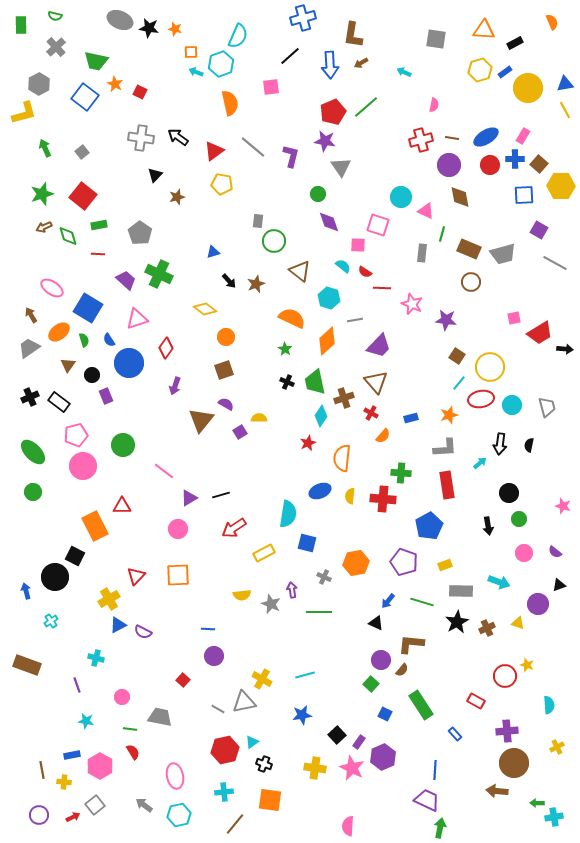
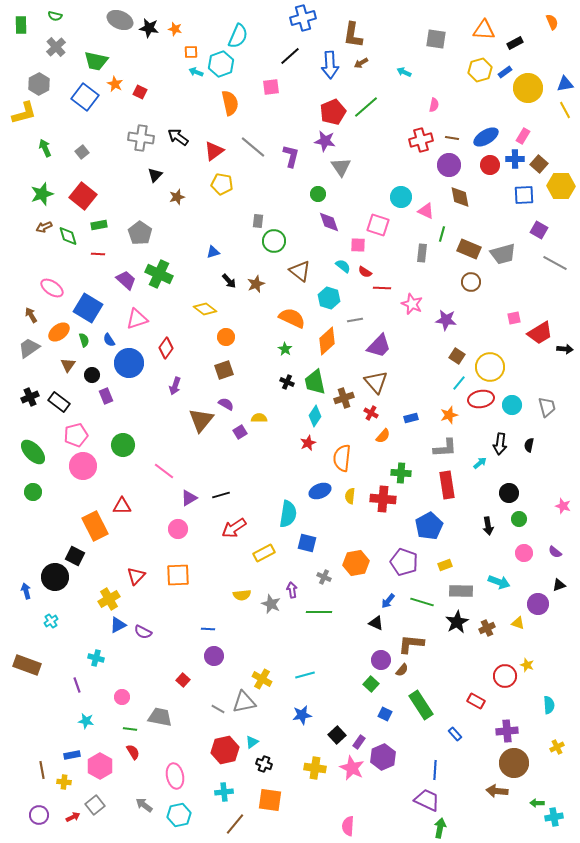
cyan diamond at (321, 416): moved 6 px left
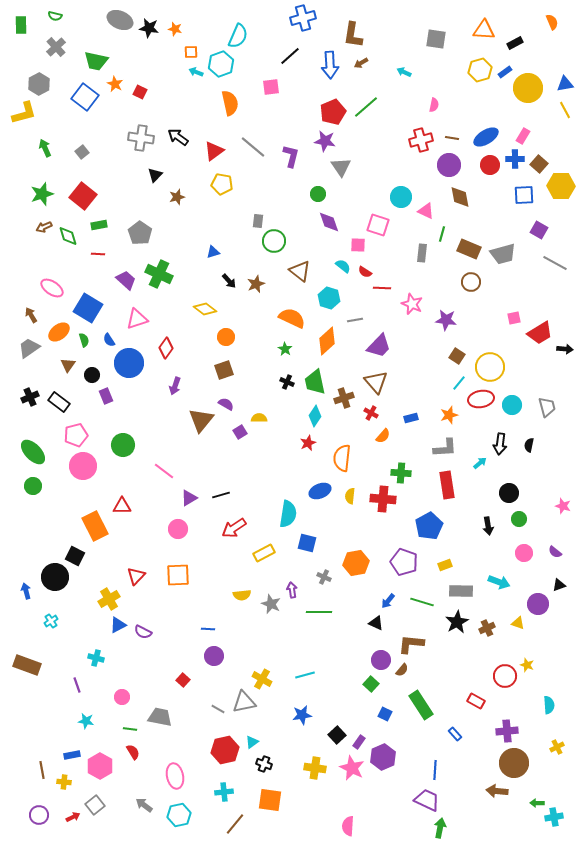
green circle at (33, 492): moved 6 px up
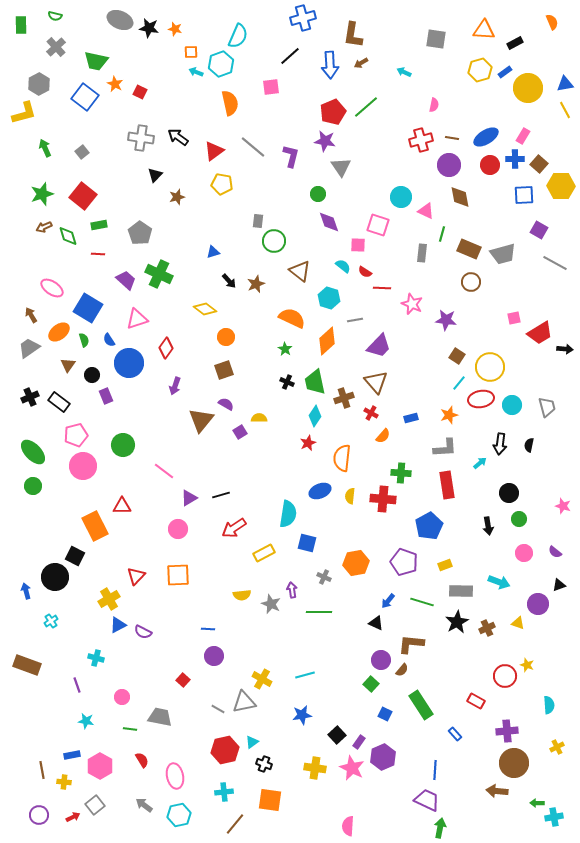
red semicircle at (133, 752): moved 9 px right, 8 px down
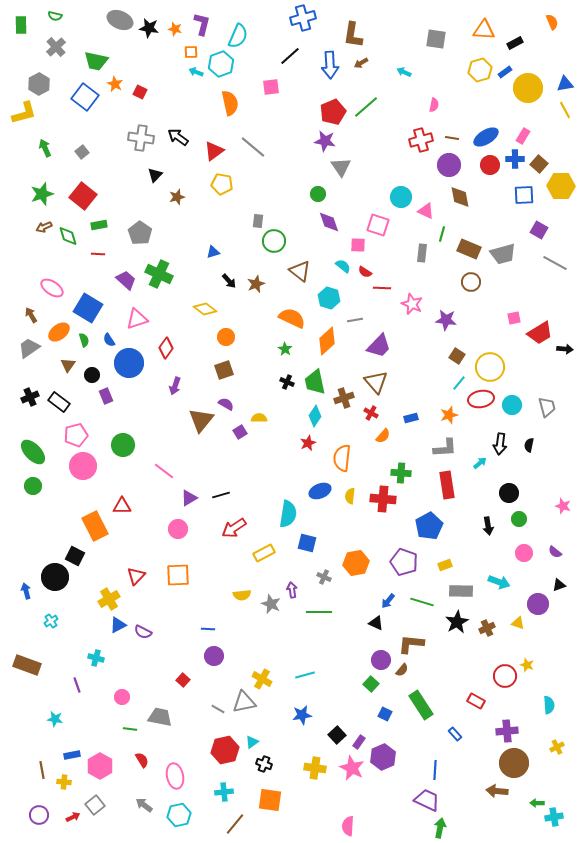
purple L-shape at (291, 156): moved 89 px left, 132 px up
cyan star at (86, 721): moved 31 px left, 2 px up
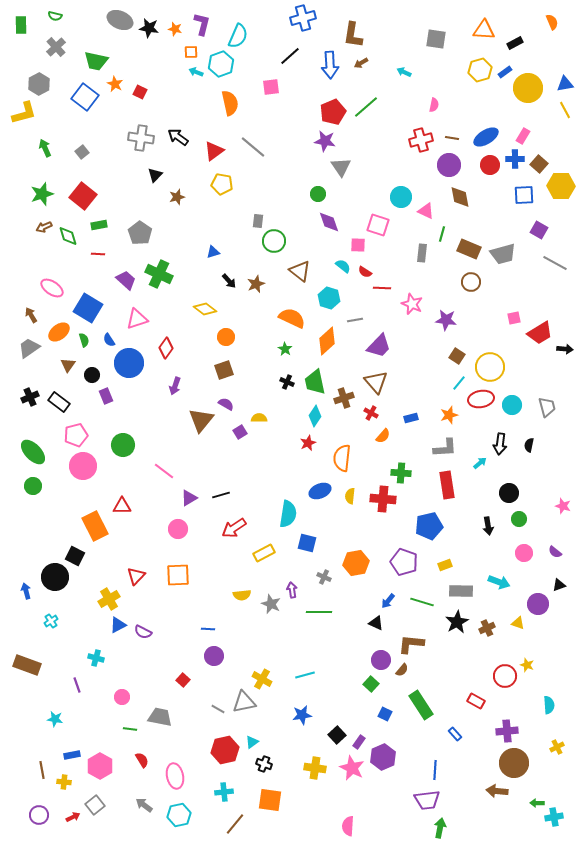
blue pentagon at (429, 526): rotated 16 degrees clockwise
purple trapezoid at (427, 800): rotated 148 degrees clockwise
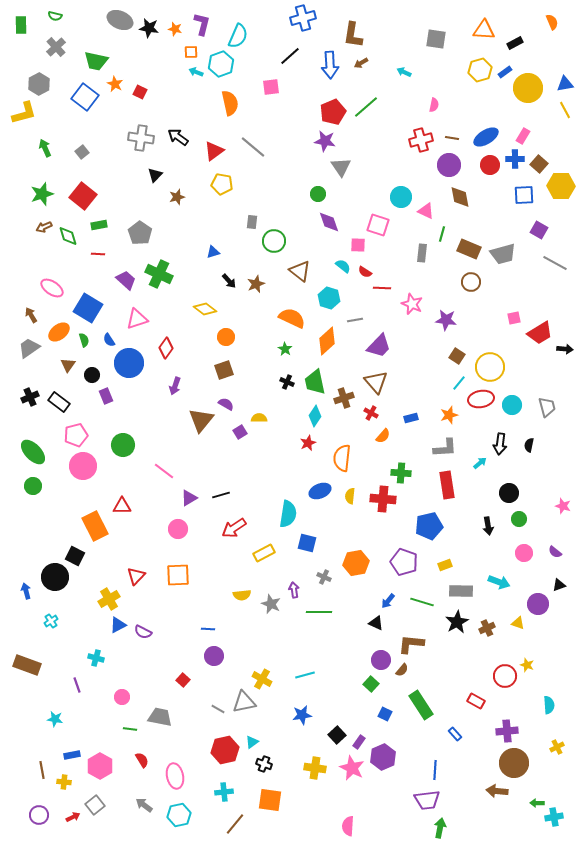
gray rectangle at (258, 221): moved 6 px left, 1 px down
purple arrow at (292, 590): moved 2 px right
